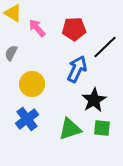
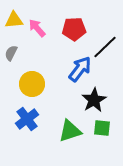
yellow triangle: moved 1 px right, 7 px down; rotated 36 degrees counterclockwise
blue arrow: moved 3 px right; rotated 12 degrees clockwise
green triangle: moved 2 px down
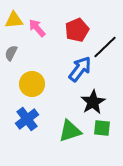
red pentagon: moved 3 px right, 1 px down; rotated 20 degrees counterclockwise
black star: moved 1 px left, 2 px down
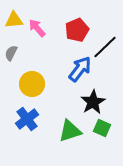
green square: rotated 18 degrees clockwise
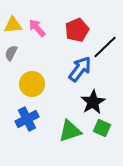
yellow triangle: moved 1 px left, 5 px down
blue cross: rotated 10 degrees clockwise
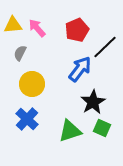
gray semicircle: moved 9 px right
blue cross: rotated 20 degrees counterclockwise
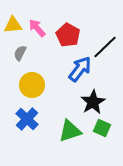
red pentagon: moved 9 px left, 5 px down; rotated 20 degrees counterclockwise
yellow circle: moved 1 px down
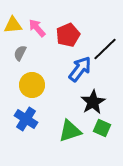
red pentagon: rotated 20 degrees clockwise
black line: moved 2 px down
blue cross: moved 1 px left; rotated 10 degrees counterclockwise
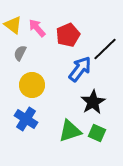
yellow triangle: rotated 42 degrees clockwise
green square: moved 5 px left, 5 px down
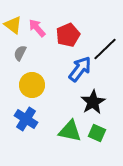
green triangle: rotated 30 degrees clockwise
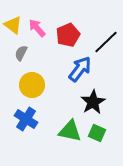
black line: moved 1 px right, 7 px up
gray semicircle: moved 1 px right
